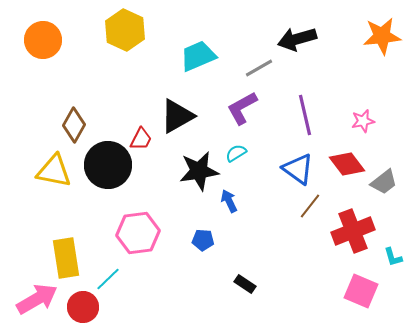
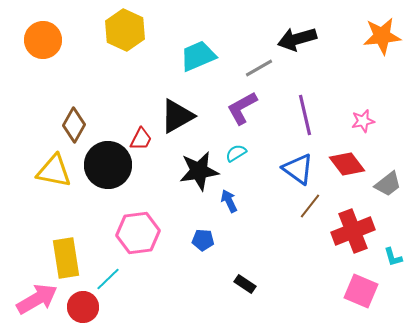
gray trapezoid: moved 4 px right, 2 px down
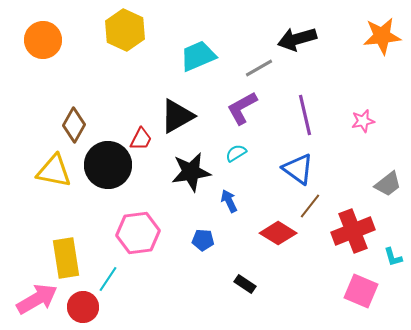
red diamond: moved 69 px left, 69 px down; rotated 21 degrees counterclockwise
black star: moved 8 px left, 1 px down
cyan line: rotated 12 degrees counterclockwise
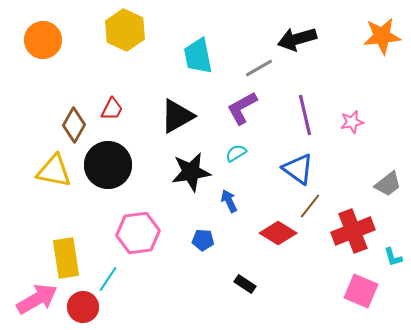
cyan trapezoid: rotated 78 degrees counterclockwise
pink star: moved 11 px left, 1 px down
red trapezoid: moved 29 px left, 30 px up
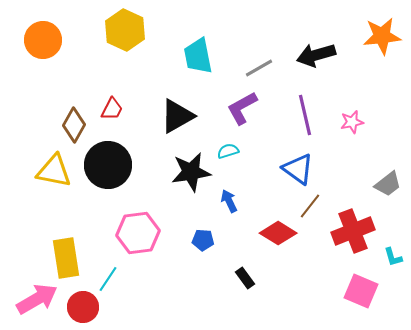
black arrow: moved 19 px right, 16 px down
cyan semicircle: moved 8 px left, 2 px up; rotated 15 degrees clockwise
black rectangle: moved 6 px up; rotated 20 degrees clockwise
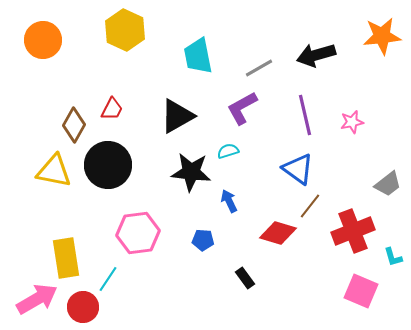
black star: rotated 15 degrees clockwise
red diamond: rotated 15 degrees counterclockwise
